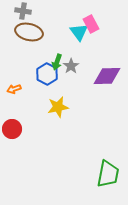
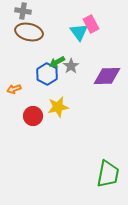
green arrow: rotated 42 degrees clockwise
red circle: moved 21 px right, 13 px up
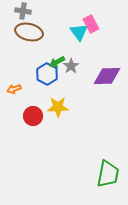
yellow star: rotated 10 degrees clockwise
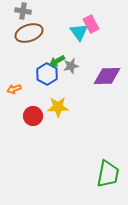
brown ellipse: moved 1 px down; rotated 32 degrees counterclockwise
green arrow: moved 1 px up
gray star: rotated 21 degrees clockwise
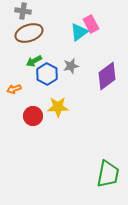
cyan triangle: rotated 30 degrees clockwise
green arrow: moved 23 px left
purple diamond: rotated 36 degrees counterclockwise
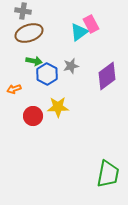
green arrow: rotated 140 degrees counterclockwise
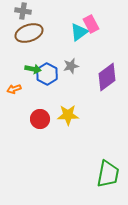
green arrow: moved 1 px left, 8 px down
purple diamond: moved 1 px down
yellow star: moved 10 px right, 8 px down
red circle: moved 7 px right, 3 px down
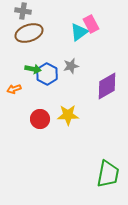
purple diamond: moved 9 px down; rotated 8 degrees clockwise
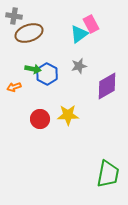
gray cross: moved 9 px left, 5 px down
cyan triangle: moved 2 px down
gray star: moved 8 px right
orange arrow: moved 2 px up
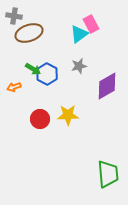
green arrow: rotated 21 degrees clockwise
green trapezoid: rotated 16 degrees counterclockwise
